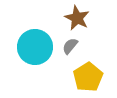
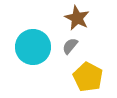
cyan circle: moved 2 px left
yellow pentagon: rotated 12 degrees counterclockwise
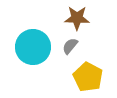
brown star: rotated 25 degrees counterclockwise
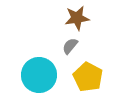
brown star: rotated 10 degrees counterclockwise
cyan circle: moved 6 px right, 28 px down
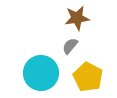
cyan circle: moved 2 px right, 2 px up
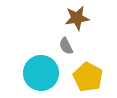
gray semicircle: moved 4 px left; rotated 66 degrees counterclockwise
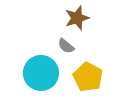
brown star: rotated 10 degrees counterclockwise
gray semicircle: rotated 24 degrees counterclockwise
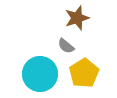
cyan circle: moved 1 px left, 1 px down
yellow pentagon: moved 4 px left, 4 px up; rotated 12 degrees clockwise
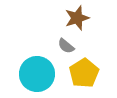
cyan circle: moved 3 px left
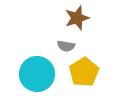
gray semicircle: rotated 30 degrees counterclockwise
yellow pentagon: moved 1 px up
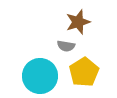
brown star: moved 1 px right, 4 px down
cyan circle: moved 3 px right, 2 px down
